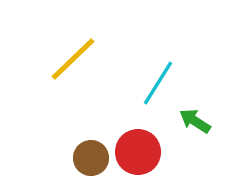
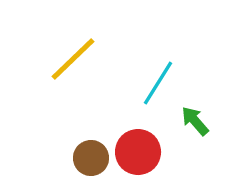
green arrow: rotated 16 degrees clockwise
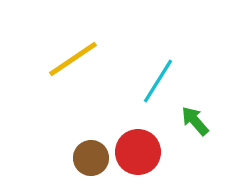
yellow line: rotated 10 degrees clockwise
cyan line: moved 2 px up
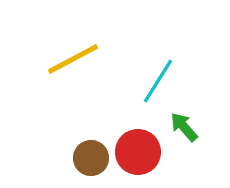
yellow line: rotated 6 degrees clockwise
green arrow: moved 11 px left, 6 px down
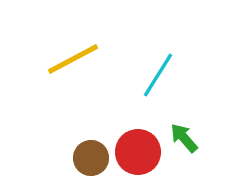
cyan line: moved 6 px up
green arrow: moved 11 px down
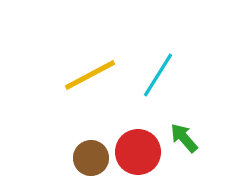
yellow line: moved 17 px right, 16 px down
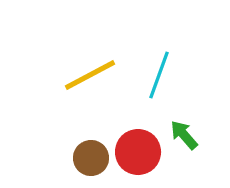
cyan line: moved 1 px right; rotated 12 degrees counterclockwise
green arrow: moved 3 px up
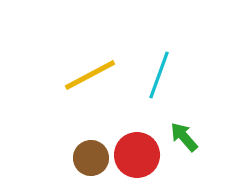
green arrow: moved 2 px down
red circle: moved 1 px left, 3 px down
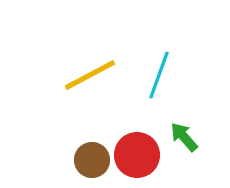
brown circle: moved 1 px right, 2 px down
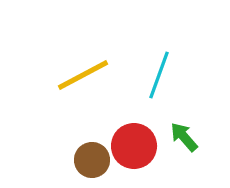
yellow line: moved 7 px left
red circle: moved 3 px left, 9 px up
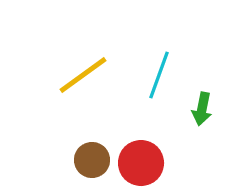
yellow line: rotated 8 degrees counterclockwise
green arrow: moved 18 px right, 28 px up; rotated 128 degrees counterclockwise
red circle: moved 7 px right, 17 px down
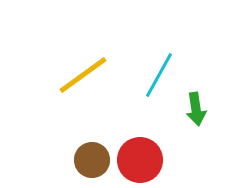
cyan line: rotated 9 degrees clockwise
green arrow: moved 6 px left; rotated 20 degrees counterclockwise
red circle: moved 1 px left, 3 px up
